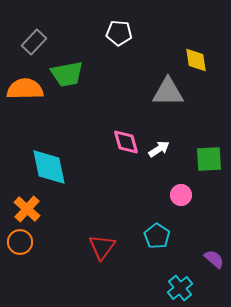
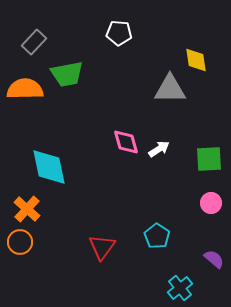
gray triangle: moved 2 px right, 3 px up
pink circle: moved 30 px right, 8 px down
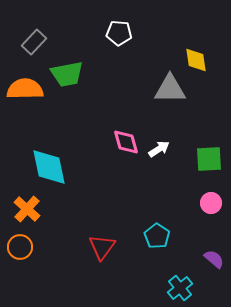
orange circle: moved 5 px down
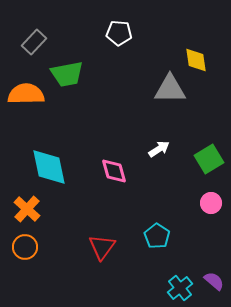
orange semicircle: moved 1 px right, 5 px down
pink diamond: moved 12 px left, 29 px down
green square: rotated 28 degrees counterclockwise
orange circle: moved 5 px right
purple semicircle: moved 22 px down
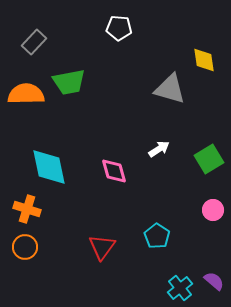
white pentagon: moved 5 px up
yellow diamond: moved 8 px right
green trapezoid: moved 2 px right, 8 px down
gray triangle: rotated 16 degrees clockwise
pink circle: moved 2 px right, 7 px down
orange cross: rotated 24 degrees counterclockwise
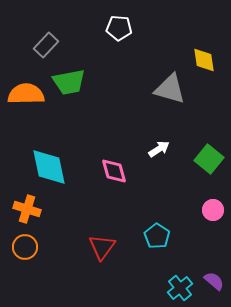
gray rectangle: moved 12 px right, 3 px down
green square: rotated 20 degrees counterclockwise
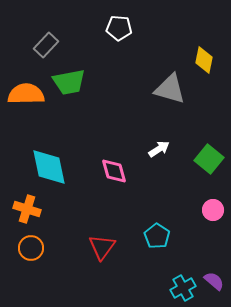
yellow diamond: rotated 20 degrees clockwise
orange circle: moved 6 px right, 1 px down
cyan cross: moved 3 px right; rotated 10 degrees clockwise
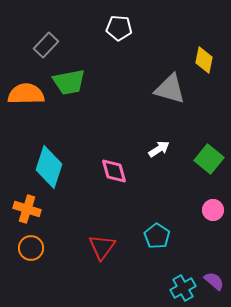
cyan diamond: rotated 30 degrees clockwise
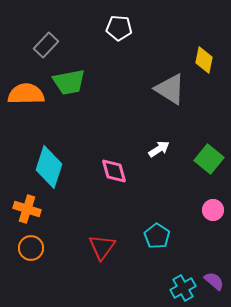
gray triangle: rotated 16 degrees clockwise
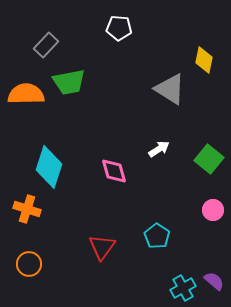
orange circle: moved 2 px left, 16 px down
